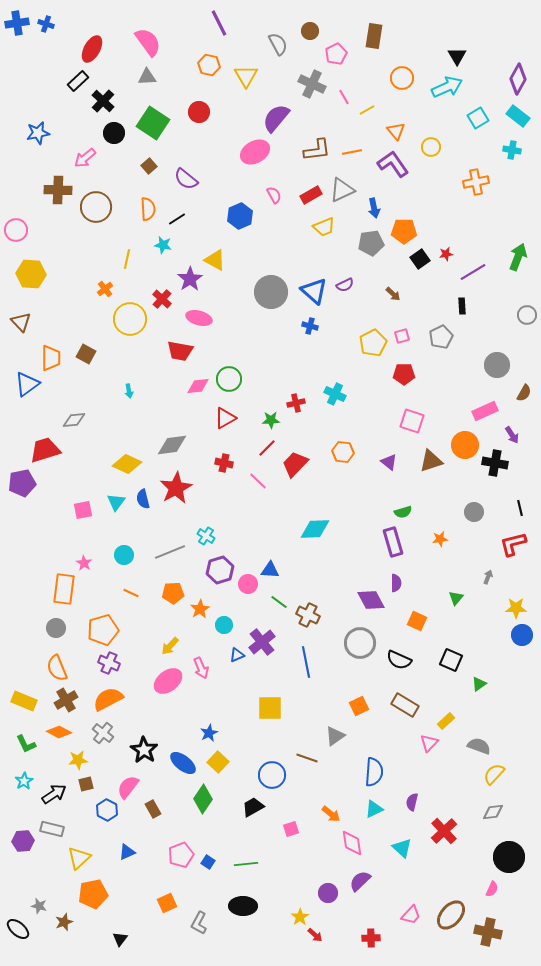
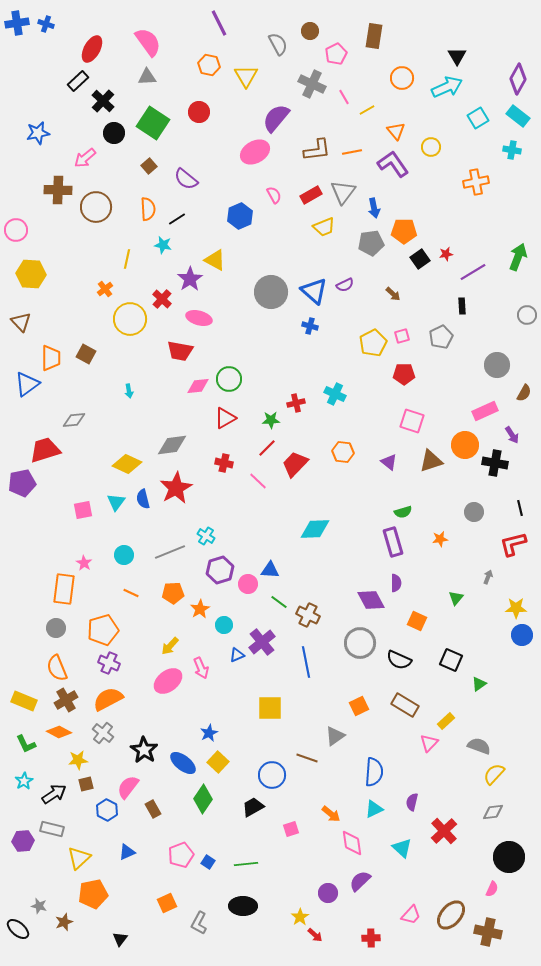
gray triangle at (342, 190): moved 1 px right, 2 px down; rotated 28 degrees counterclockwise
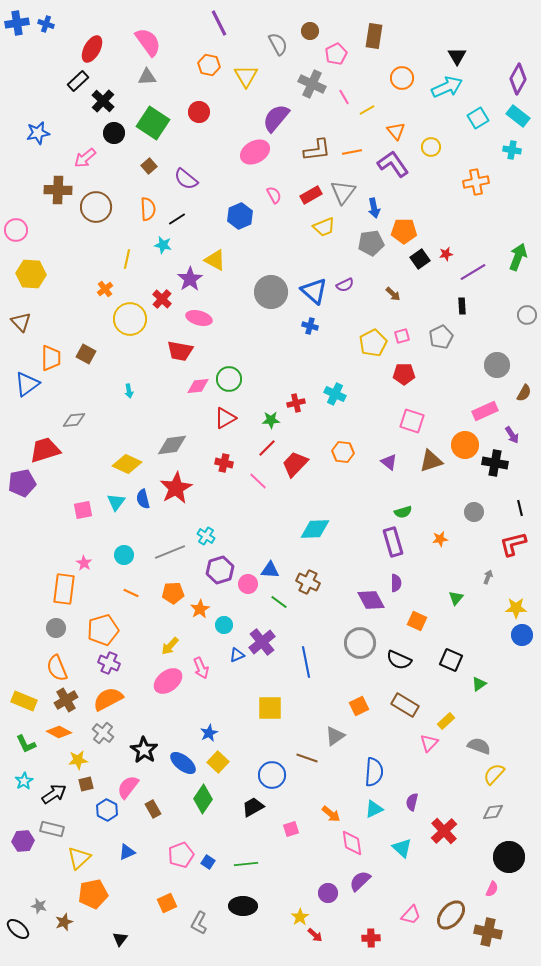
brown cross at (308, 615): moved 33 px up
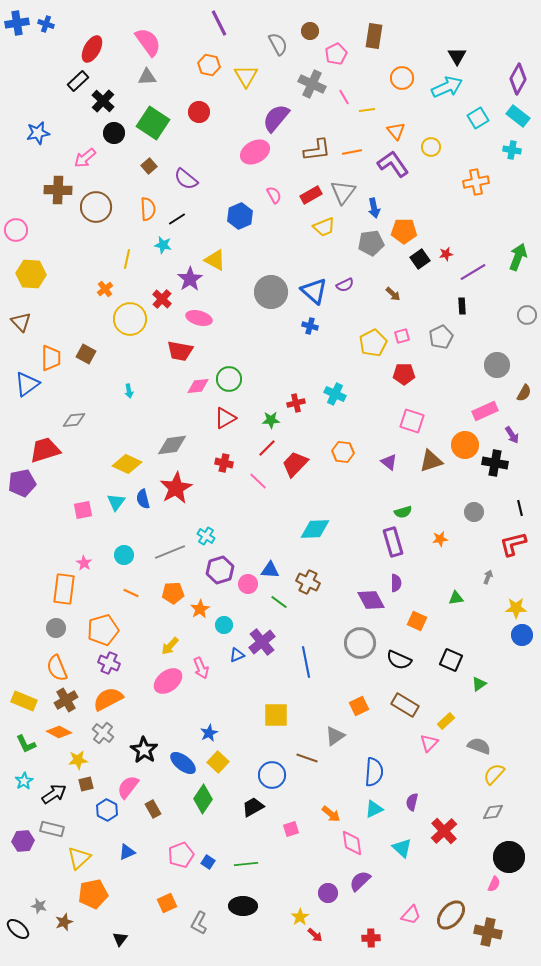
yellow line at (367, 110): rotated 21 degrees clockwise
green triangle at (456, 598): rotated 42 degrees clockwise
yellow square at (270, 708): moved 6 px right, 7 px down
pink semicircle at (492, 889): moved 2 px right, 5 px up
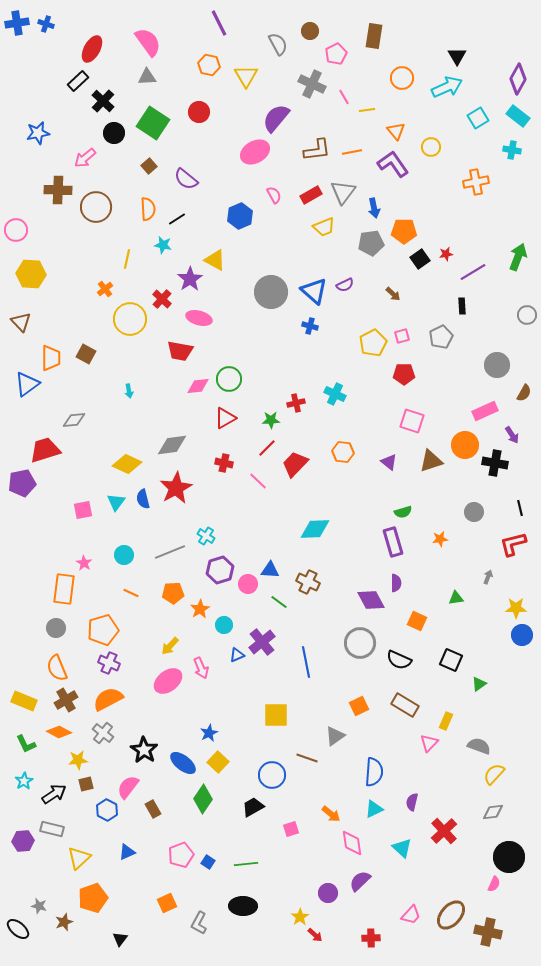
yellow rectangle at (446, 721): rotated 24 degrees counterclockwise
orange pentagon at (93, 894): moved 4 px down; rotated 8 degrees counterclockwise
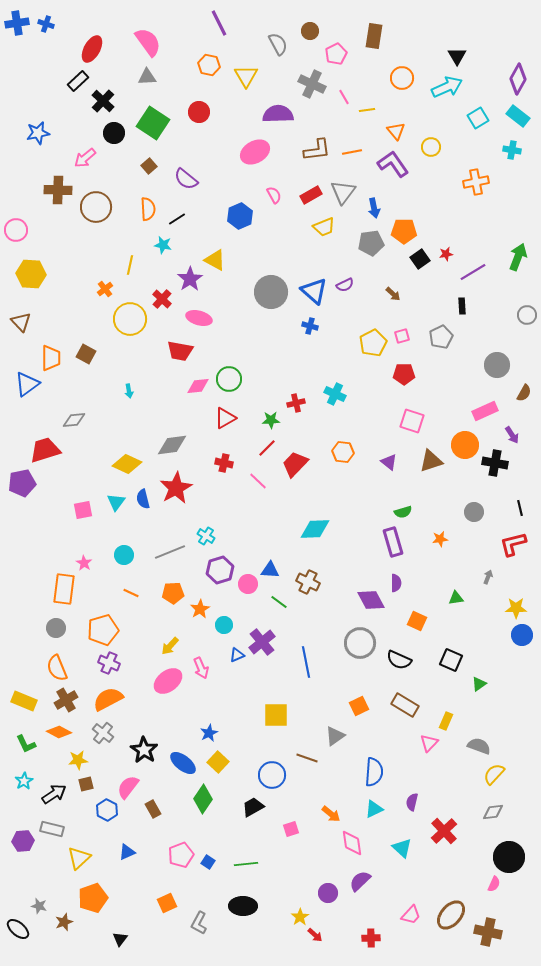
purple semicircle at (276, 118): moved 2 px right, 4 px up; rotated 48 degrees clockwise
yellow line at (127, 259): moved 3 px right, 6 px down
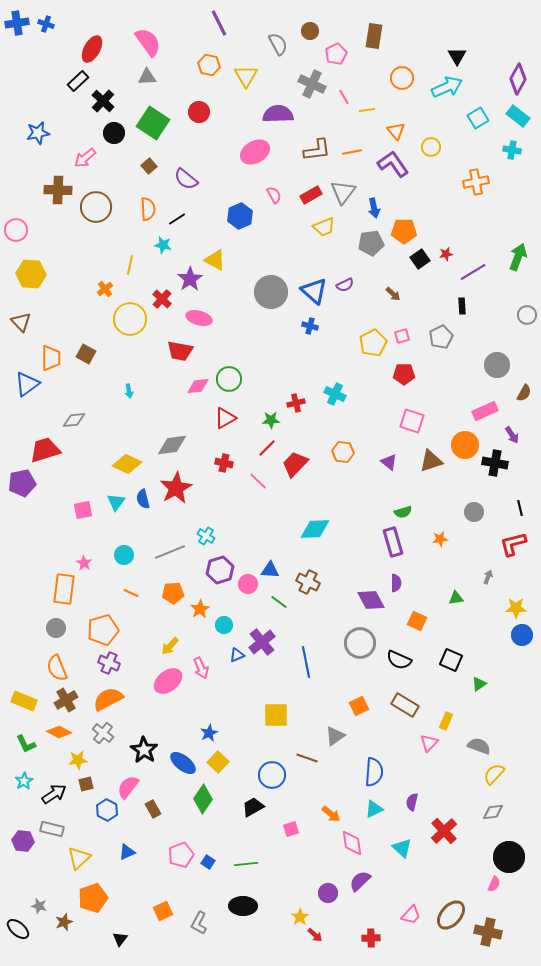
purple hexagon at (23, 841): rotated 10 degrees clockwise
orange square at (167, 903): moved 4 px left, 8 px down
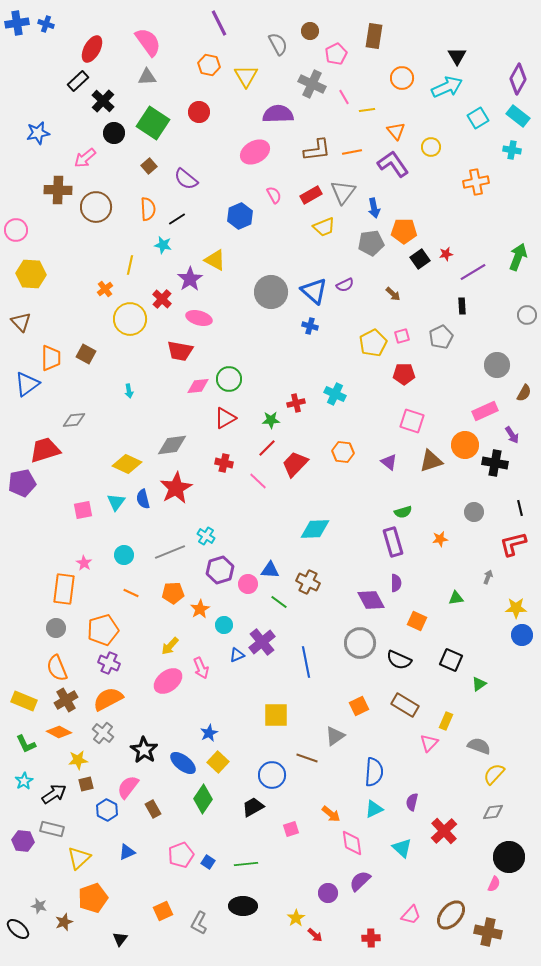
yellow star at (300, 917): moved 4 px left, 1 px down
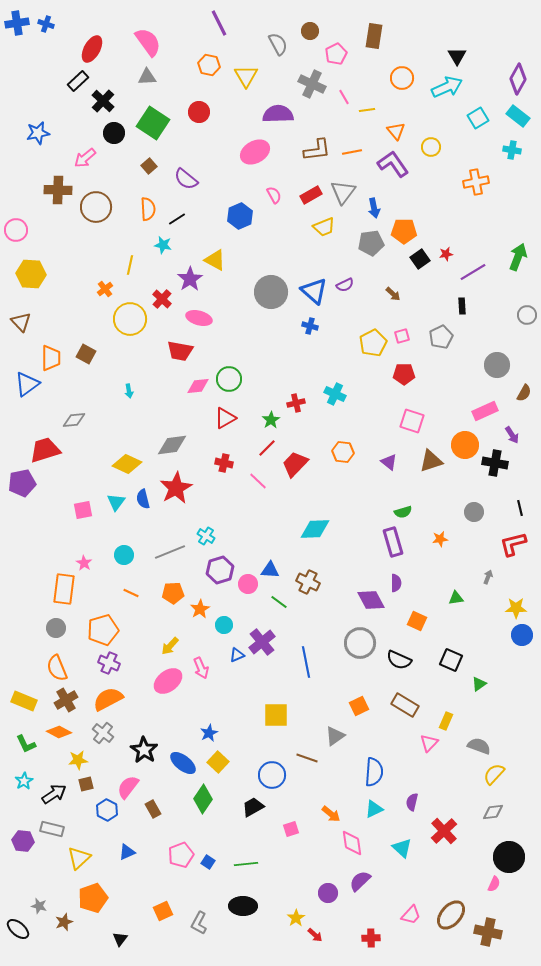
green star at (271, 420): rotated 30 degrees counterclockwise
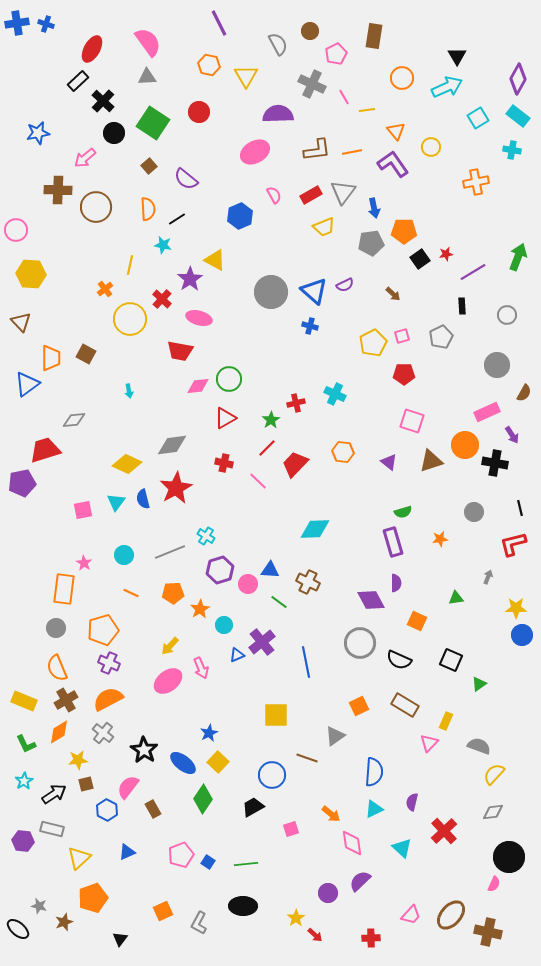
gray circle at (527, 315): moved 20 px left
pink rectangle at (485, 411): moved 2 px right, 1 px down
orange diamond at (59, 732): rotated 60 degrees counterclockwise
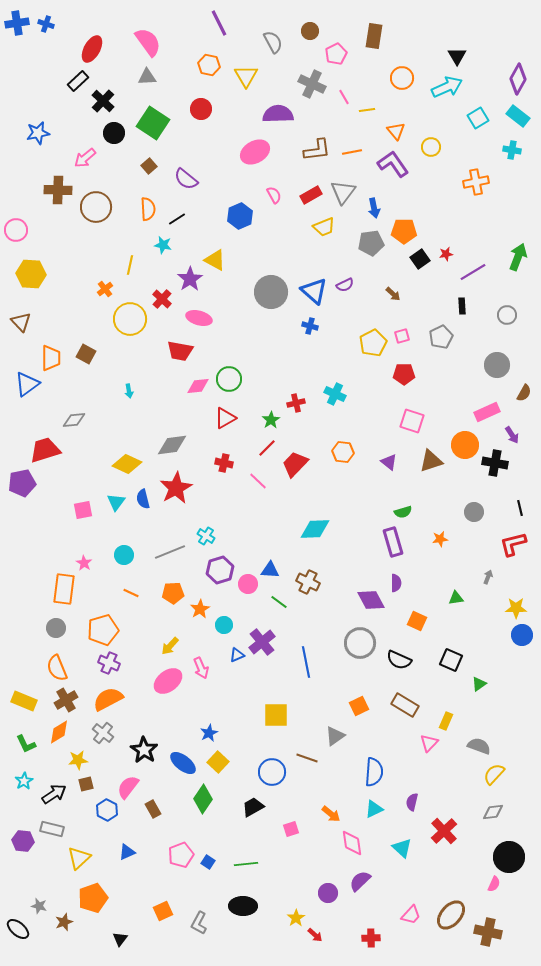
gray semicircle at (278, 44): moved 5 px left, 2 px up
red circle at (199, 112): moved 2 px right, 3 px up
blue circle at (272, 775): moved 3 px up
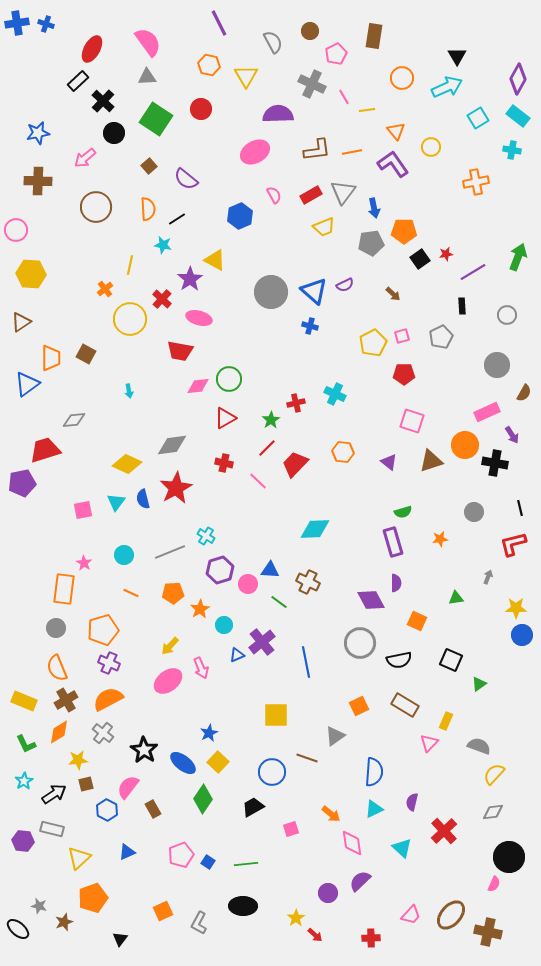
green square at (153, 123): moved 3 px right, 4 px up
brown cross at (58, 190): moved 20 px left, 9 px up
brown triangle at (21, 322): rotated 40 degrees clockwise
black semicircle at (399, 660): rotated 35 degrees counterclockwise
